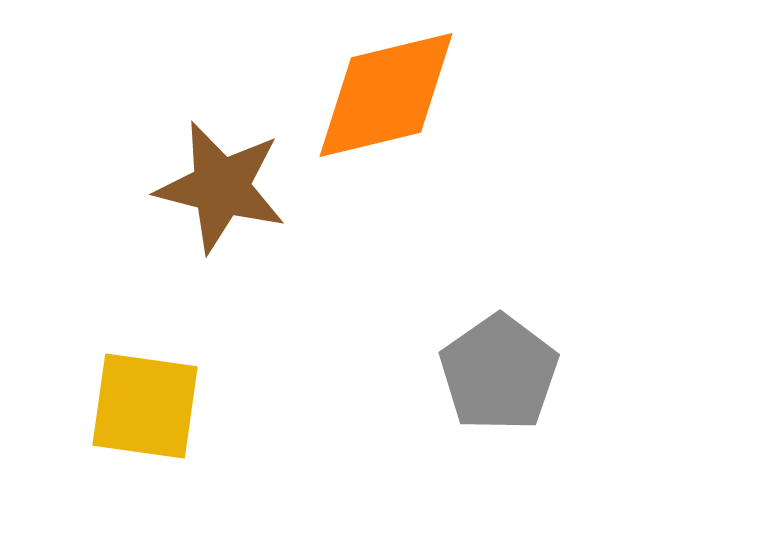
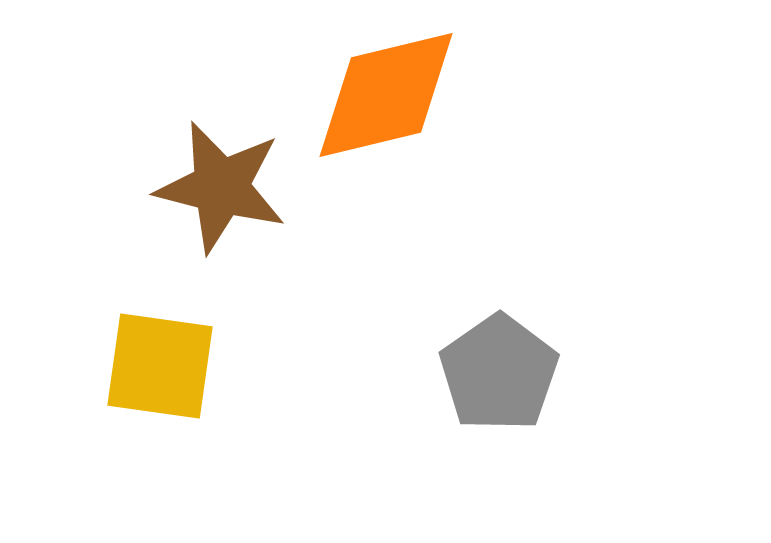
yellow square: moved 15 px right, 40 px up
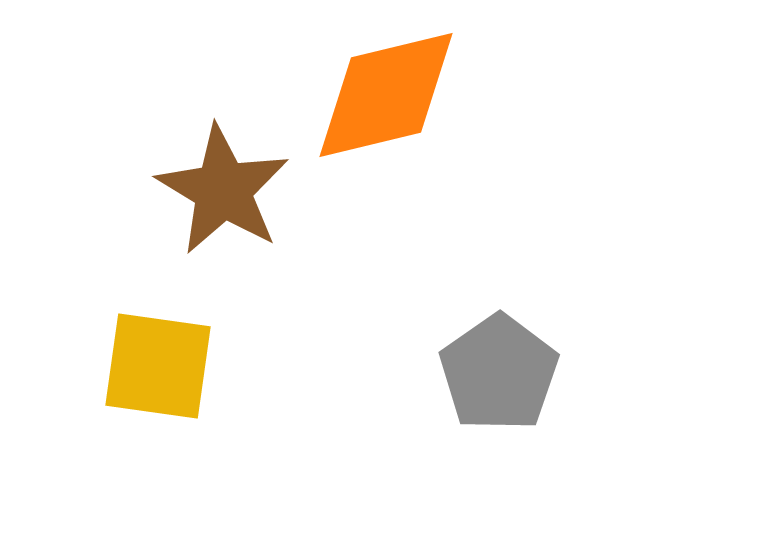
brown star: moved 2 px right, 3 px down; rotated 17 degrees clockwise
yellow square: moved 2 px left
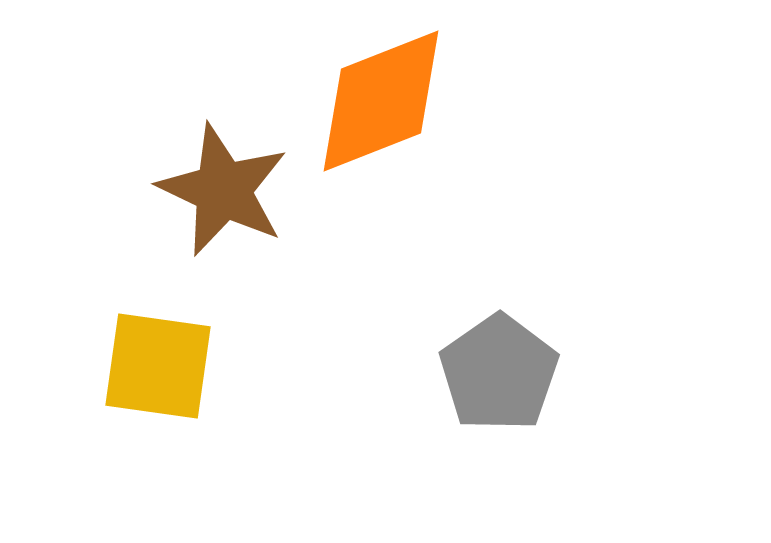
orange diamond: moved 5 px left, 6 px down; rotated 8 degrees counterclockwise
brown star: rotated 6 degrees counterclockwise
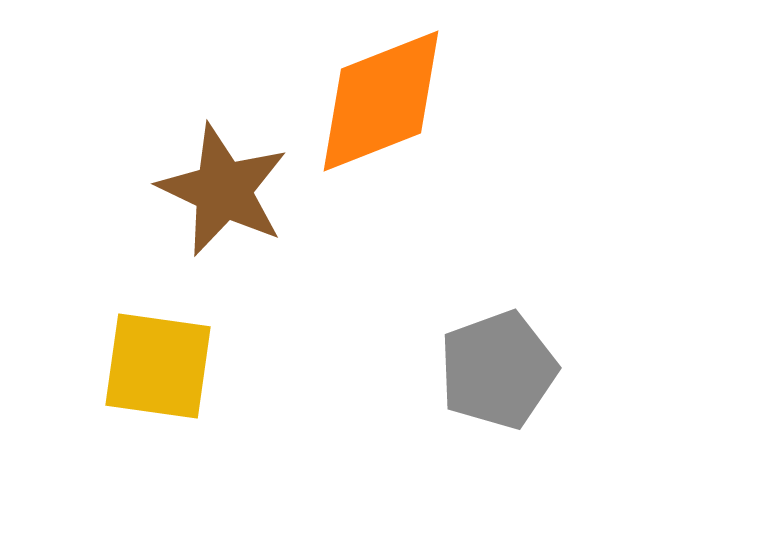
gray pentagon: moved 1 px left, 3 px up; rotated 15 degrees clockwise
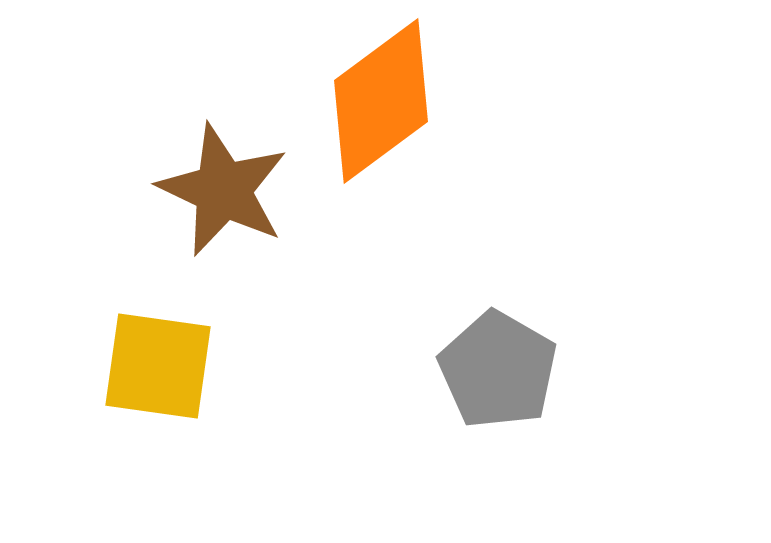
orange diamond: rotated 15 degrees counterclockwise
gray pentagon: rotated 22 degrees counterclockwise
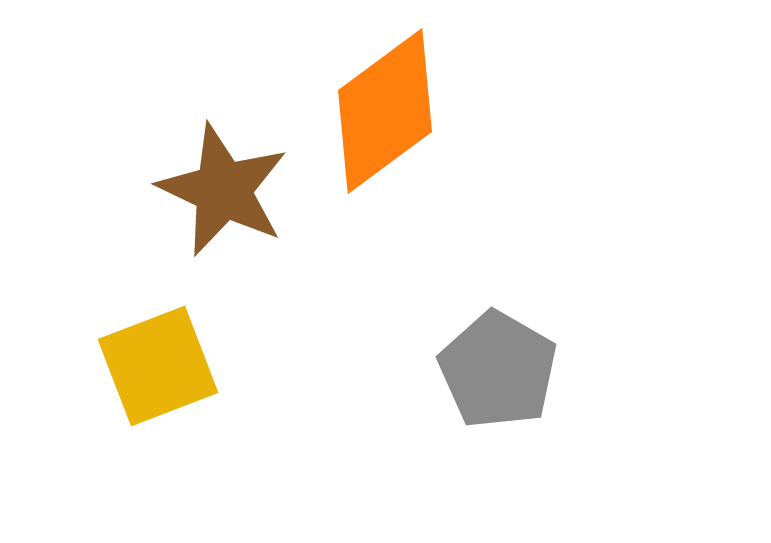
orange diamond: moved 4 px right, 10 px down
yellow square: rotated 29 degrees counterclockwise
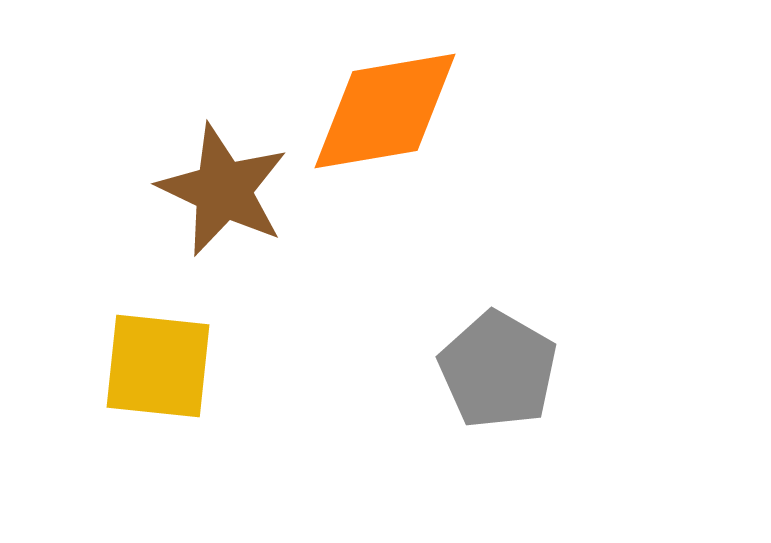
orange diamond: rotated 27 degrees clockwise
yellow square: rotated 27 degrees clockwise
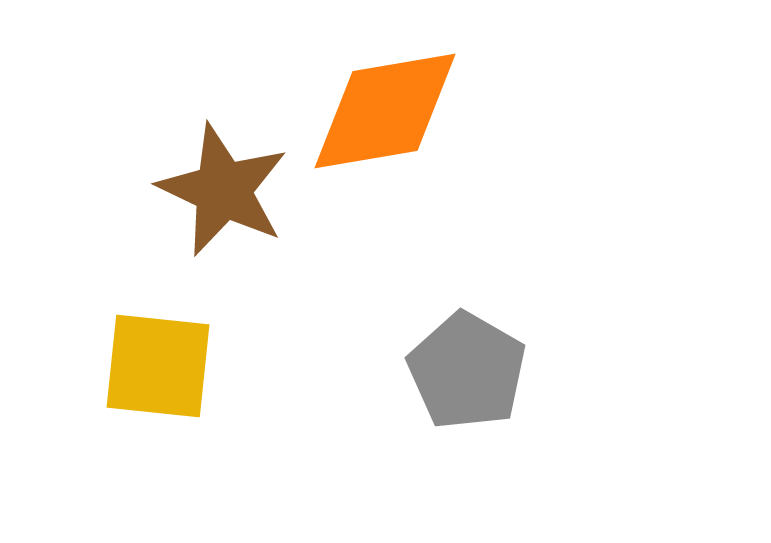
gray pentagon: moved 31 px left, 1 px down
